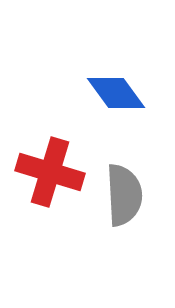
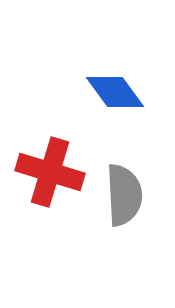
blue diamond: moved 1 px left, 1 px up
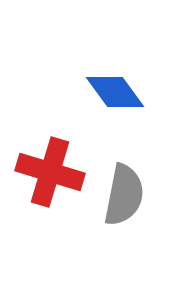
gray semicircle: rotated 14 degrees clockwise
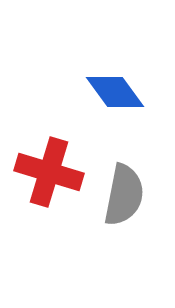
red cross: moved 1 px left
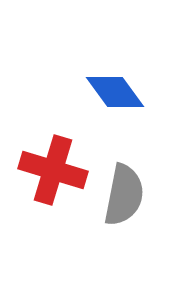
red cross: moved 4 px right, 2 px up
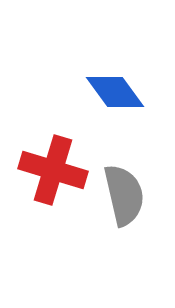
gray semicircle: rotated 24 degrees counterclockwise
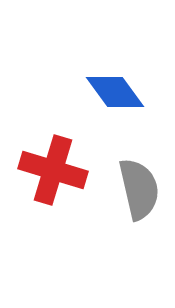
gray semicircle: moved 15 px right, 6 px up
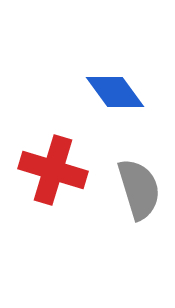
gray semicircle: rotated 4 degrees counterclockwise
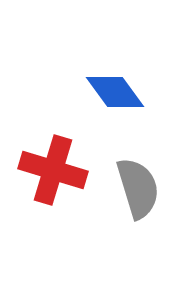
gray semicircle: moved 1 px left, 1 px up
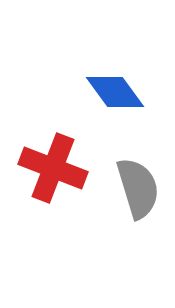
red cross: moved 2 px up; rotated 4 degrees clockwise
